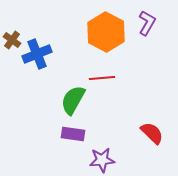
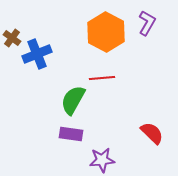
brown cross: moved 2 px up
purple rectangle: moved 2 px left
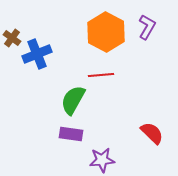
purple L-shape: moved 4 px down
red line: moved 1 px left, 3 px up
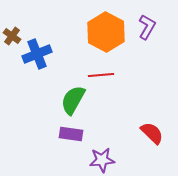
brown cross: moved 2 px up
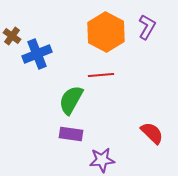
green semicircle: moved 2 px left
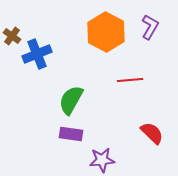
purple L-shape: moved 3 px right
red line: moved 29 px right, 5 px down
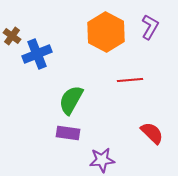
purple rectangle: moved 3 px left, 1 px up
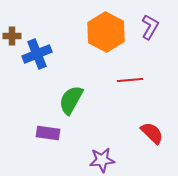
brown cross: rotated 36 degrees counterclockwise
purple rectangle: moved 20 px left
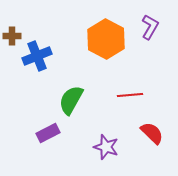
orange hexagon: moved 7 px down
blue cross: moved 2 px down
red line: moved 15 px down
purple rectangle: rotated 35 degrees counterclockwise
purple star: moved 4 px right, 13 px up; rotated 25 degrees clockwise
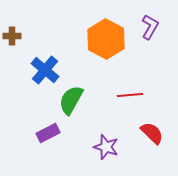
blue cross: moved 8 px right, 14 px down; rotated 28 degrees counterclockwise
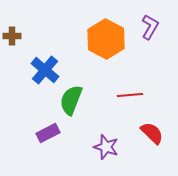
green semicircle: rotated 8 degrees counterclockwise
